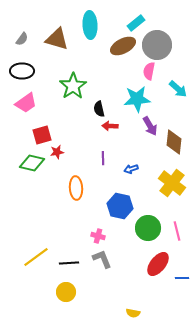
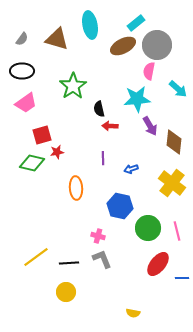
cyan ellipse: rotated 8 degrees counterclockwise
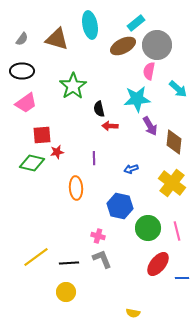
red square: rotated 12 degrees clockwise
purple line: moved 9 px left
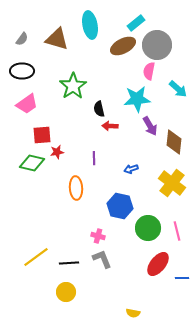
pink trapezoid: moved 1 px right, 1 px down
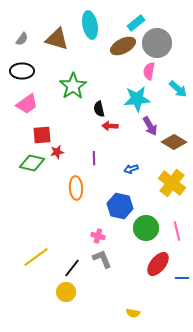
gray circle: moved 2 px up
brown diamond: rotated 65 degrees counterclockwise
green circle: moved 2 px left
black line: moved 3 px right, 5 px down; rotated 48 degrees counterclockwise
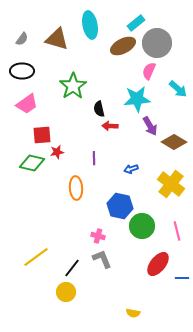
pink semicircle: rotated 12 degrees clockwise
yellow cross: moved 1 px left, 1 px down
green circle: moved 4 px left, 2 px up
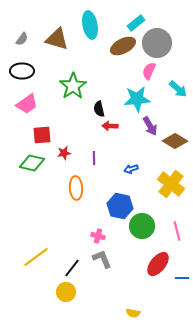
brown diamond: moved 1 px right, 1 px up
red star: moved 7 px right, 1 px down
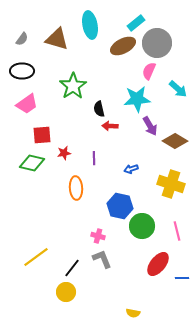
yellow cross: rotated 20 degrees counterclockwise
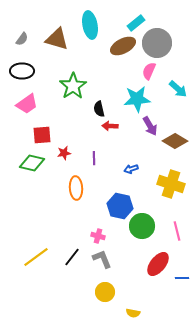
black line: moved 11 px up
yellow circle: moved 39 px right
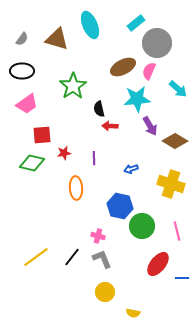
cyan ellipse: rotated 12 degrees counterclockwise
brown ellipse: moved 21 px down
